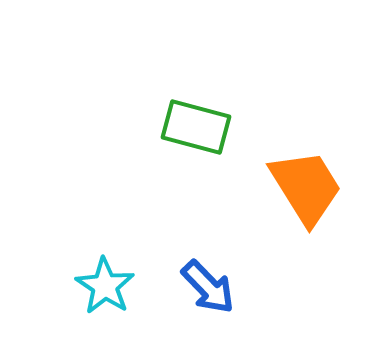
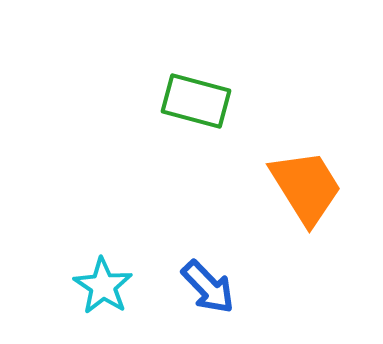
green rectangle: moved 26 px up
cyan star: moved 2 px left
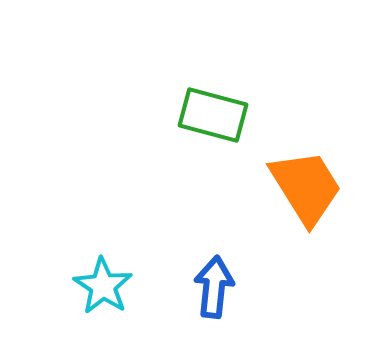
green rectangle: moved 17 px right, 14 px down
blue arrow: moved 6 px right; rotated 130 degrees counterclockwise
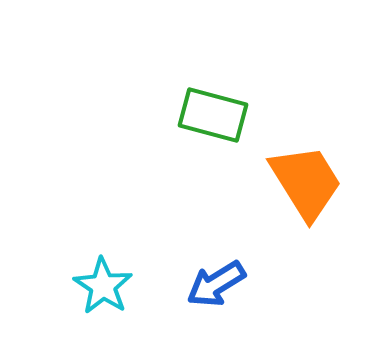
orange trapezoid: moved 5 px up
blue arrow: moved 2 px right, 3 px up; rotated 128 degrees counterclockwise
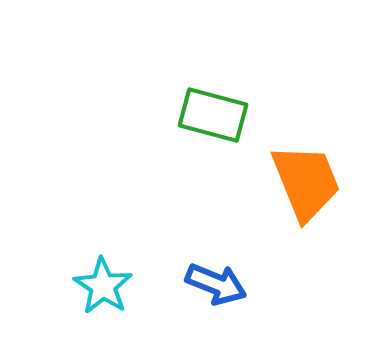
orange trapezoid: rotated 10 degrees clockwise
blue arrow: rotated 126 degrees counterclockwise
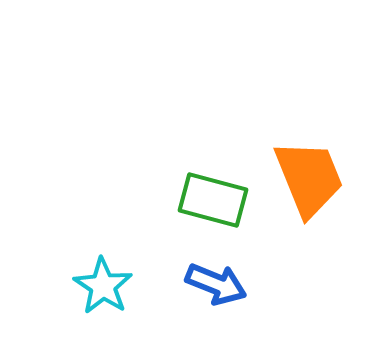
green rectangle: moved 85 px down
orange trapezoid: moved 3 px right, 4 px up
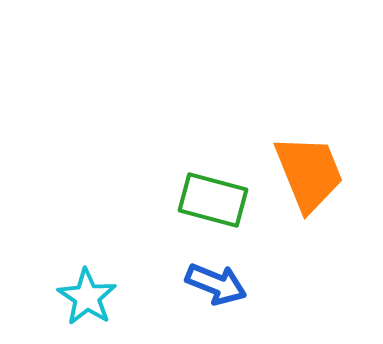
orange trapezoid: moved 5 px up
cyan star: moved 16 px left, 11 px down
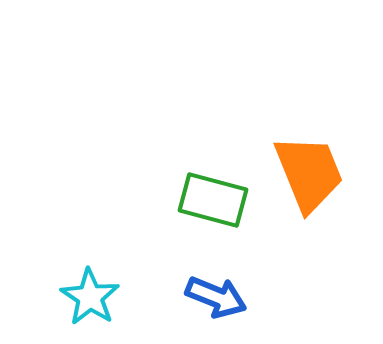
blue arrow: moved 13 px down
cyan star: moved 3 px right
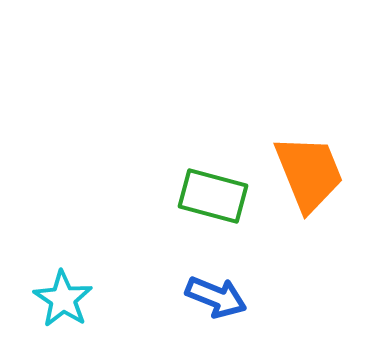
green rectangle: moved 4 px up
cyan star: moved 27 px left, 2 px down
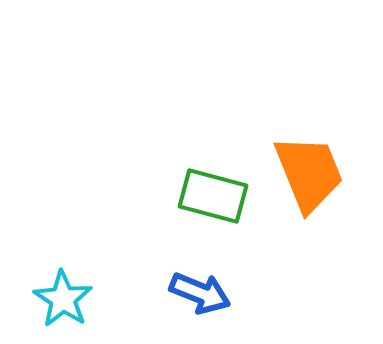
blue arrow: moved 16 px left, 4 px up
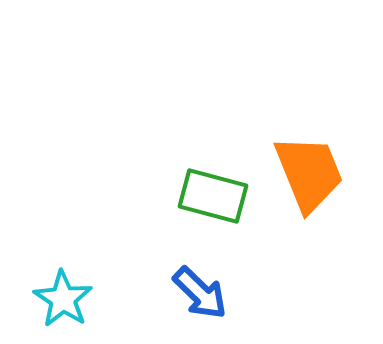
blue arrow: rotated 22 degrees clockwise
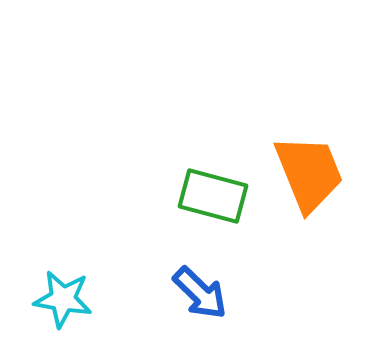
cyan star: rotated 24 degrees counterclockwise
